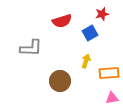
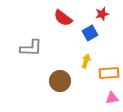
red semicircle: moved 1 px right, 3 px up; rotated 54 degrees clockwise
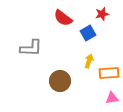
blue square: moved 2 px left
yellow arrow: moved 3 px right
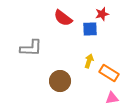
blue square: moved 2 px right, 4 px up; rotated 28 degrees clockwise
orange rectangle: rotated 36 degrees clockwise
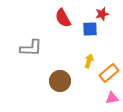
red semicircle: rotated 24 degrees clockwise
orange rectangle: rotated 72 degrees counterclockwise
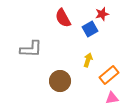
blue square: rotated 28 degrees counterclockwise
gray L-shape: moved 1 px down
yellow arrow: moved 1 px left, 1 px up
orange rectangle: moved 2 px down
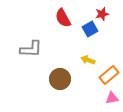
yellow arrow: rotated 88 degrees counterclockwise
brown circle: moved 2 px up
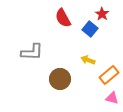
red star: rotated 24 degrees counterclockwise
blue square: rotated 21 degrees counterclockwise
gray L-shape: moved 1 px right, 3 px down
pink triangle: rotated 24 degrees clockwise
